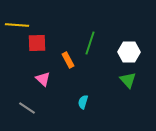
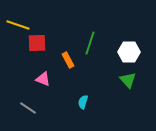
yellow line: moved 1 px right; rotated 15 degrees clockwise
pink triangle: rotated 21 degrees counterclockwise
gray line: moved 1 px right
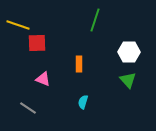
green line: moved 5 px right, 23 px up
orange rectangle: moved 11 px right, 4 px down; rotated 28 degrees clockwise
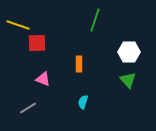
gray line: rotated 66 degrees counterclockwise
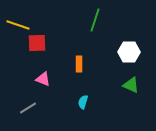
green triangle: moved 3 px right, 5 px down; rotated 24 degrees counterclockwise
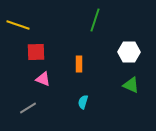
red square: moved 1 px left, 9 px down
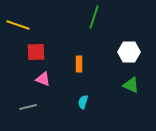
green line: moved 1 px left, 3 px up
gray line: moved 1 px up; rotated 18 degrees clockwise
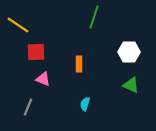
yellow line: rotated 15 degrees clockwise
cyan semicircle: moved 2 px right, 2 px down
gray line: rotated 54 degrees counterclockwise
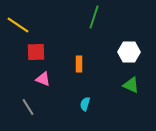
gray line: rotated 54 degrees counterclockwise
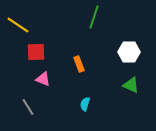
orange rectangle: rotated 21 degrees counterclockwise
